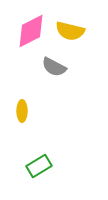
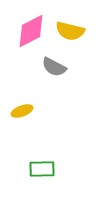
yellow ellipse: rotated 70 degrees clockwise
green rectangle: moved 3 px right, 3 px down; rotated 30 degrees clockwise
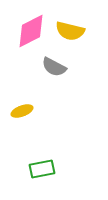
green rectangle: rotated 10 degrees counterclockwise
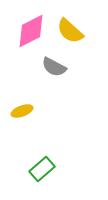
yellow semicircle: rotated 28 degrees clockwise
green rectangle: rotated 30 degrees counterclockwise
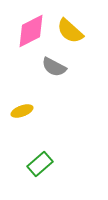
green rectangle: moved 2 px left, 5 px up
